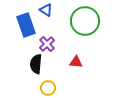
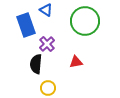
red triangle: rotated 16 degrees counterclockwise
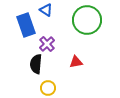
green circle: moved 2 px right, 1 px up
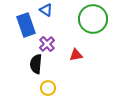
green circle: moved 6 px right, 1 px up
red triangle: moved 7 px up
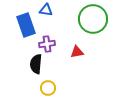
blue triangle: rotated 24 degrees counterclockwise
purple cross: rotated 35 degrees clockwise
red triangle: moved 1 px right, 3 px up
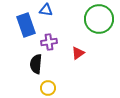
green circle: moved 6 px right
purple cross: moved 2 px right, 2 px up
red triangle: moved 1 px right, 1 px down; rotated 24 degrees counterclockwise
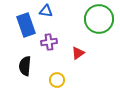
blue triangle: moved 1 px down
black semicircle: moved 11 px left, 2 px down
yellow circle: moved 9 px right, 8 px up
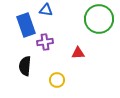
blue triangle: moved 1 px up
purple cross: moved 4 px left
red triangle: rotated 32 degrees clockwise
